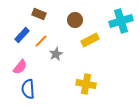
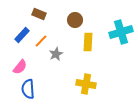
cyan cross: moved 11 px down
yellow rectangle: moved 2 px left, 2 px down; rotated 60 degrees counterclockwise
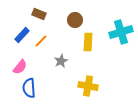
gray star: moved 5 px right, 7 px down
yellow cross: moved 2 px right, 2 px down
blue semicircle: moved 1 px right, 1 px up
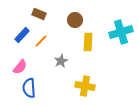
yellow cross: moved 3 px left
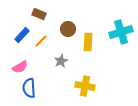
brown circle: moved 7 px left, 9 px down
pink semicircle: rotated 21 degrees clockwise
